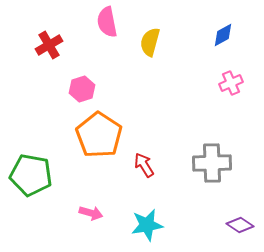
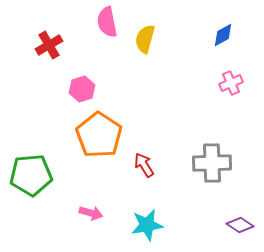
yellow semicircle: moved 5 px left, 3 px up
green pentagon: rotated 15 degrees counterclockwise
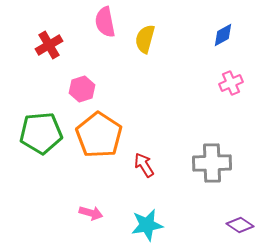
pink semicircle: moved 2 px left
green pentagon: moved 10 px right, 42 px up
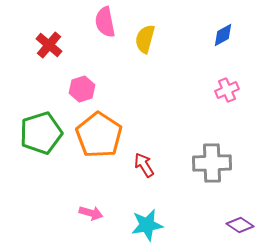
red cross: rotated 20 degrees counterclockwise
pink cross: moved 4 px left, 7 px down
green pentagon: rotated 12 degrees counterclockwise
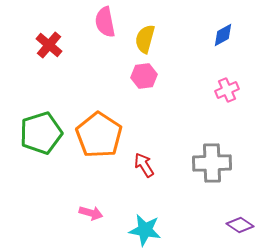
pink hexagon: moved 62 px right, 13 px up; rotated 10 degrees clockwise
cyan star: moved 2 px left, 5 px down; rotated 20 degrees clockwise
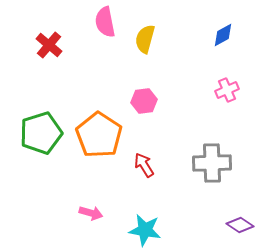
pink hexagon: moved 25 px down
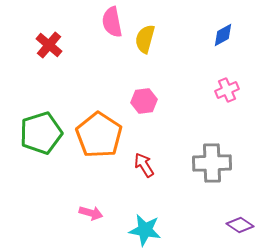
pink semicircle: moved 7 px right
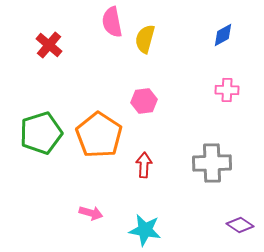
pink cross: rotated 25 degrees clockwise
red arrow: rotated 35 degrees clockwise
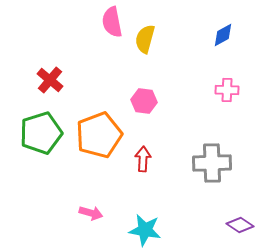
red cross: moved 1 px right, 35 px down
pink hexagon: rotated 15 degrees clockwise
orange pentagon: rotated 18 degrees clockwise
red arrow: moved 1 px left, 6 px up
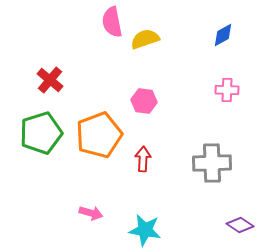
yellow semicircle: rotated 56 degrees clockwise
